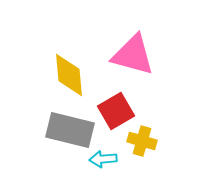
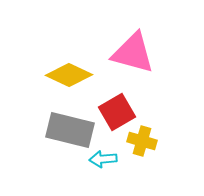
pink triangle: moved 2 px up
yellow diamond: rotated 60 degrees counterclockwise
red square: moved 1 px right, 1 px down
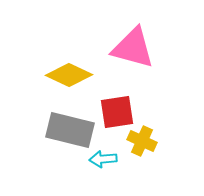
pink triangle: moved 5 px up
red square: rotated 21 degrees clockwise
yellow cross: rotated 8 degrees clockwise
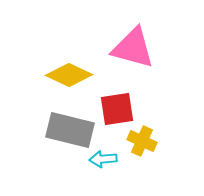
red square: moved 3 px up
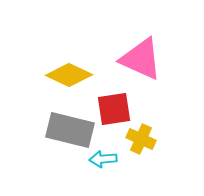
pink triangle: moved 8 px right, 11 px down; rotated 9 degrees clockwise
red square: moved 3 px left
yellow cross: moved 1 px left, 2 px up
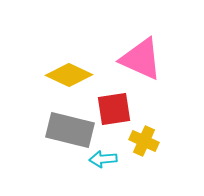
yellow cross: moved 3 px right, 2 px down
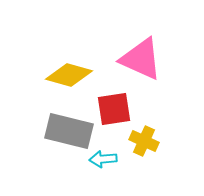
yellow diamond: rotated 9 degrees counterclockwise
gray rectangle: moved 1 px left, 1 px down
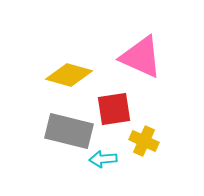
pink triangle: moved 2 px up
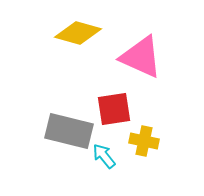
yellow diamond: moved 9 px right, 42 px up
yellow cross: rotated 12 degrees counterclockwise
cyan arrow: moved 1 px right, 3 px up; rotated 56 degrees clockwise
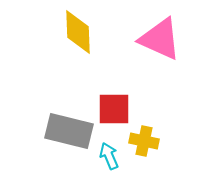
yellow diamond: moved 1 px up; rotated 72 degrees clockwise
pink triangle: moved 19 px right, 18 px up
red square: rotated 9 degrees clockwise
cyan arrow: moved 5 px right; rotated 16 degrees clockwise
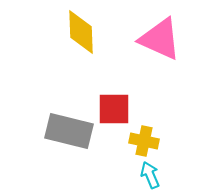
yellow diamond: moved 3 px right
cyan arrow: moved 41 px right, 19 px down
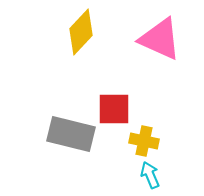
yellow diamond: rotated 45 degrees clockwise
gray rectangle: moved 2 px right, 3 px down
